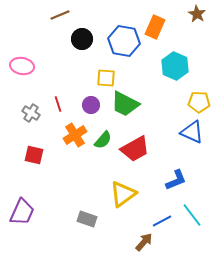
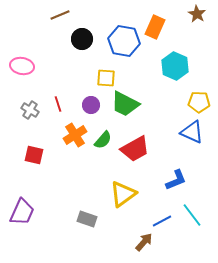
gray cross: moved 1 px left, 3 px up
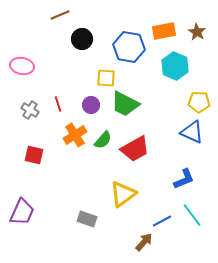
brown star: moved 18 px down
orange rectangle: moved 9 px right, 4 px down; rotated 55 degrees clockwise
blue hexagon: moved 5 px right, 6 px down
blue L-shape: moved 8 px right, 1 px up
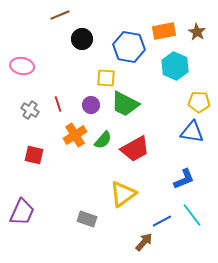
blue triangle: rotated 15 degrees counterclockwise
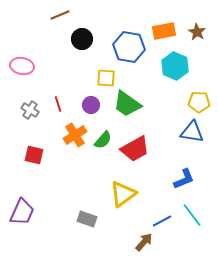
green trapezoid: moved 2 px right; rotated 8 degrees clockwise
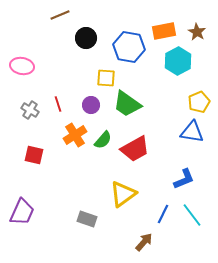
black circle: moved 4 px right, 1 px up
cyan hexagon: moved 3 px right, 5 px up; rotated 8 degrees clockwise
yellow pentagon: rotated 25 degrees counterclockwise
blue line: moved 1 px right, 7 px up; rotated 36 degrees counterclockwise
